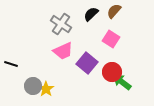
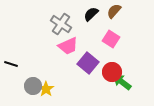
pink trapezoid: moved 5 px right, 5 px up
purple square: moved 1 px right
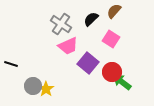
black semicircle: moved 5 px down
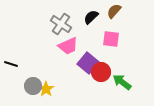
black semicircle: moved 2 px up
pink square: rotated 24 degrees counterclockwise
red circle: moved 11 px left
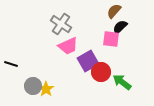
black semicircle: moved 29 px right, 10 px down
purple square: moved 2 px up; rotated 20 degrees clockwise
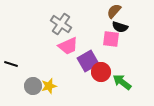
black semicircle: rotated 119 degrees counterclockwise
yellow star: moved 3 px right, 3 px up; rotated 21 degrees clockwise
